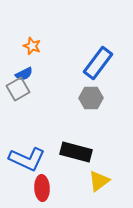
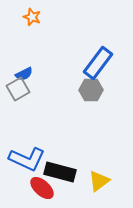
orange star: moved 29 px up
gray hexagon: moved 8 px up
black rectangle: moved 16 px left, 20 px down
red ellipse: rotated 45 degrees counterclockwise
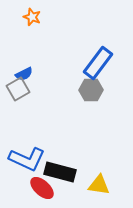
yellow triangle: moved 4 px down; rotated 45 degrees clockwise
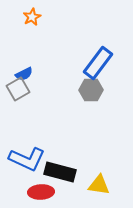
orange star: rotated 24 degrees clockwise
red ellipse: moved 1 px left, 4 px down; rotated 45 degrees counterclockwise
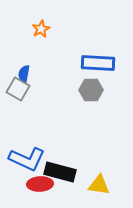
orange star: moved 9 px right, 12 px down
blue rectangle: rotated 56 degrees clockwise
blue semicircle: rotated 126 degrees clockwise
gray square: rotated 30 degrees counterclockwise
red ellipse: moved 1 px left, 8 px up
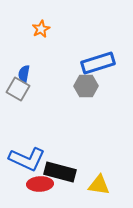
blue rectangle: rotated 20 degrees counterclockwise
gray hexagon: moved 5 px left, 4 px up
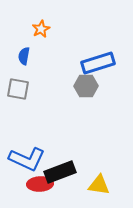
blue semicircle: moved 18 px up
gray square: rotated 20 degrees counterclockwise
black rectangle: rotated 36 degrees counterclockwise
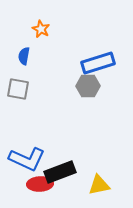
orange star: rotated 18 degrees counterclockwise
gray hexagon: moved 2 px right
yellow triangle: rotated 20 degrees counterclockwise
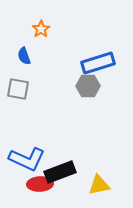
orange star: rotated 12 degrees clockwise
blue semicircle: rotated 30 degrees counterclockwise
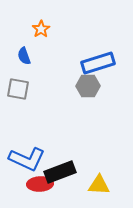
yellow triangle: rotated 15 degrees clockwise
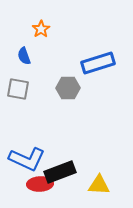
gray hexagon: moved 20 px left, 2 px down
